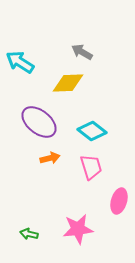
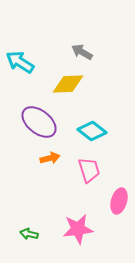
yellow diamond: moved 1 px down
pink trapezoid: moved 2 px left, 3 px down
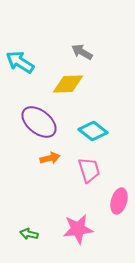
cyan diamond: moved 1 px right
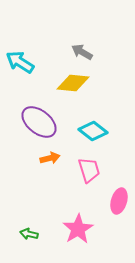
yellow diamond: moved 5 px right, 1 px up; rotated 8 degrees clockwise
pink star: rotated 24 degrees counterclockwise
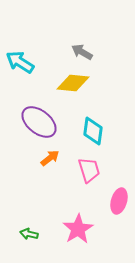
cyan diamond: rotated 60 degrees clockwise
orange arrow: rotated 24 degrees counterclockwise
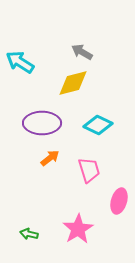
yellow diamond: rotated 20 degrees counterclockwise
purple ellipse: moved 3 px right, 1 px down; rotated 39 degrees counterclockwise
cyan diamond: moved 5 px right, 6 px up; rotated 72 degrees counterclockwise
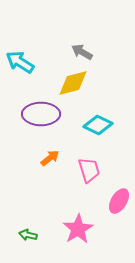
purple ellipse: moved 1 px left, 9 px up
pink ellipse: rotated 15 degrees clockwise
green arrow: moved 1 px left, 1 px down
